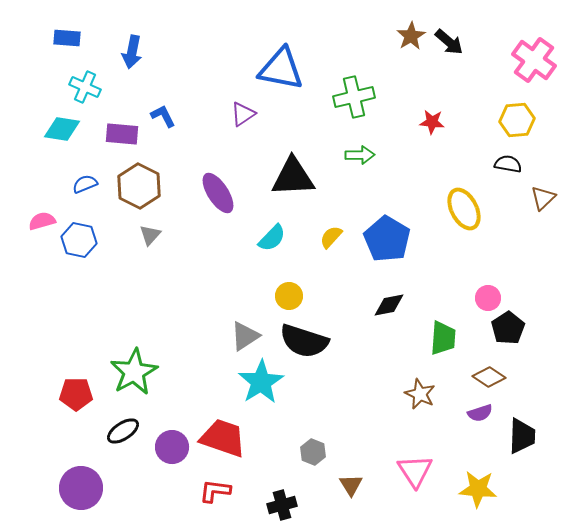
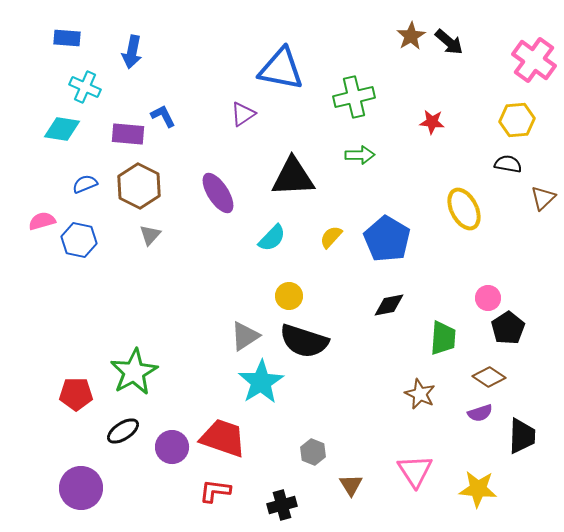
purple rectangle at (122, 134): moved 6 px right
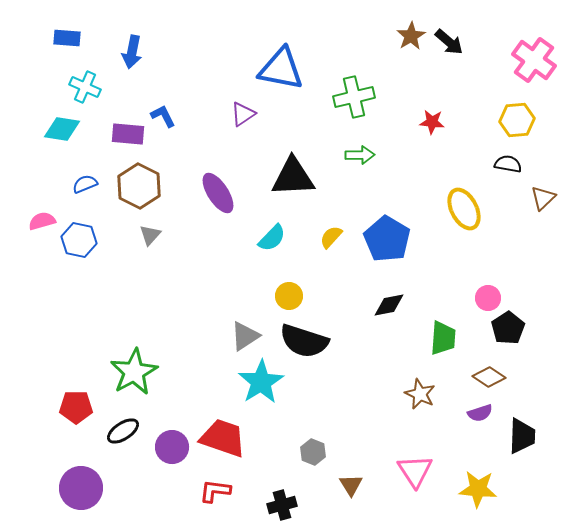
red pentagon at (76, 394): moved 13 px down
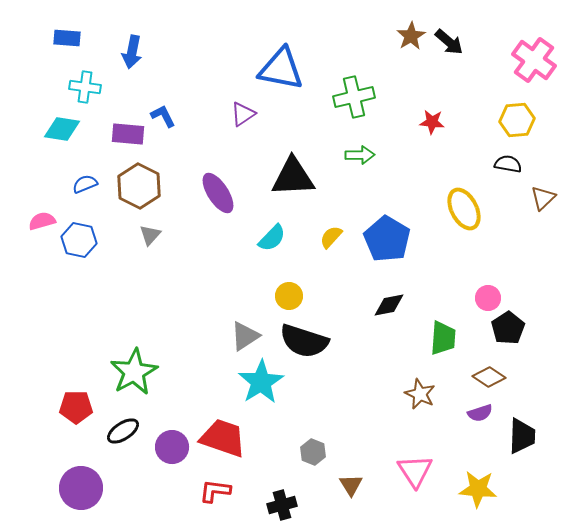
cyan cross at (85, 87): rotated 16 degrees counterclockwise
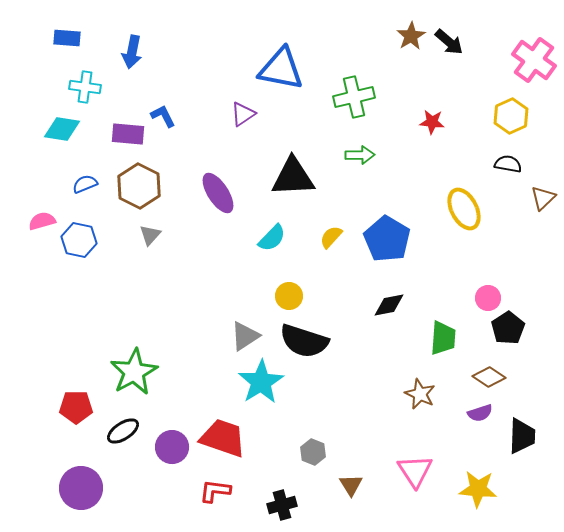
yellow hexagon at (517, 120): moved 6 px left, 4 px up; rotated 20 degrees counterclockwise
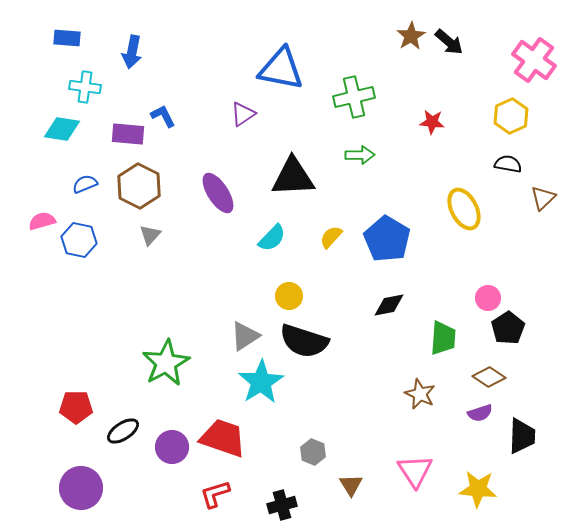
green star at (134, 372): moved 32 px right, 9 px up
red L-shape at (215, 491): moved 3 px down; rotated 24 degrees counterclockwise
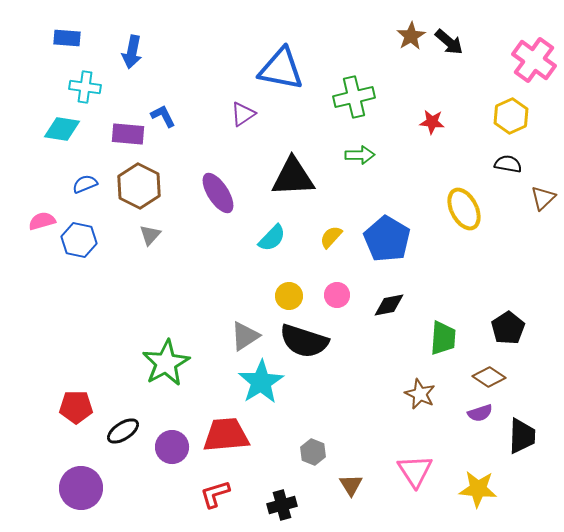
pink circle at (488, 298): moved 151 px left, 3 px up
red trapezoid at (223, 438): moved 3 px right, 3 px up; rotated 24 degrees counterclockwise
